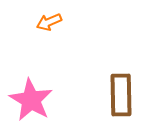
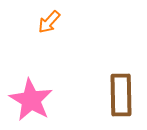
orange arrow: rotated 25 degrees counterclockwise
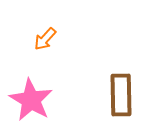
orange arrow: moved 4 px left, 17 px down
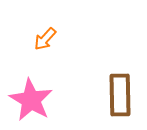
brown rectangle: moved 1 px left
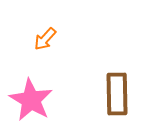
brown rectangle: moved 3 px left, 1 px up
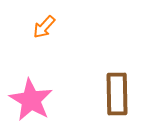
orange arrow: moved 1 px left, 12 px up
